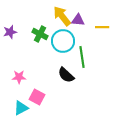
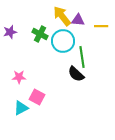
yellow line: moved 1 px left, 1 px up
black semicircle: moved 10 px right, 1 px up
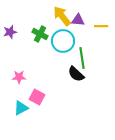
green line: moved 1 px down
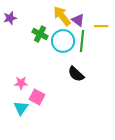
purple triangle: rotated 32 degrees clockwise
purple star: moved 14 px up
green line: moved 17 px up; rotated 15 degrees clockwise
pink star: moved 2 px right, 6 px down
cyan triangle: rotated 28 degrees counterclockwise
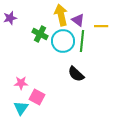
yellow arrow: moved 1 px left, 1 px up; rotated 25 degrees clockwise
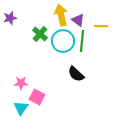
green cross: rotated 14 degrees clockwise
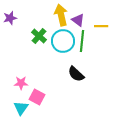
green cross: moved 1 px left, 2 px down
